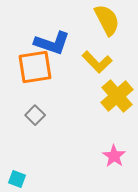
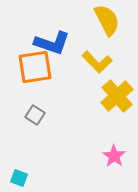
gray square: rotated 12 degrees counterclockwise
cyan square: moved 2 px right, 1 px up
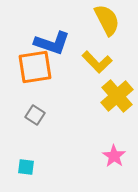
cyan square: moved 7 px right, 11 px up; rotated 12 degrees counterclockwise
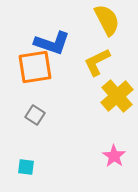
yellow L-shape: rotated 108 degrees clockwise
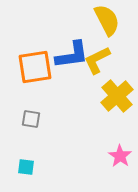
blue L-shape: moved 20 px right, 12 px down; rotated 27 degrees counterclockwise
yellow L-shape: moved 2 px up
gray square: moved 4 px left, 4 px down; rotated 24 degrees counterclockwise
pink star: moved 6 px right
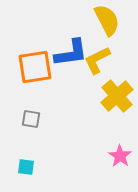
blue L-shape: moved 1 px left, 2 px up
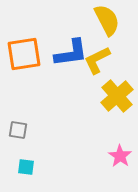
orange square: moved 11 px left, 13 px up
gray square: moved 13 px left, 11 px down
